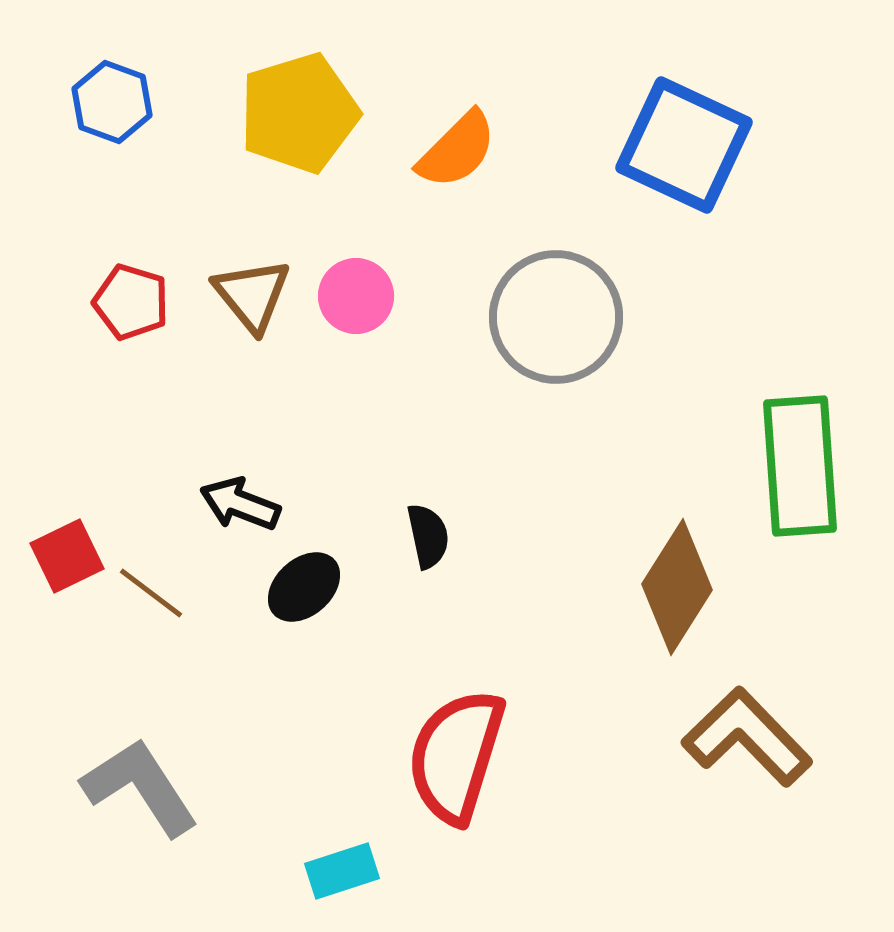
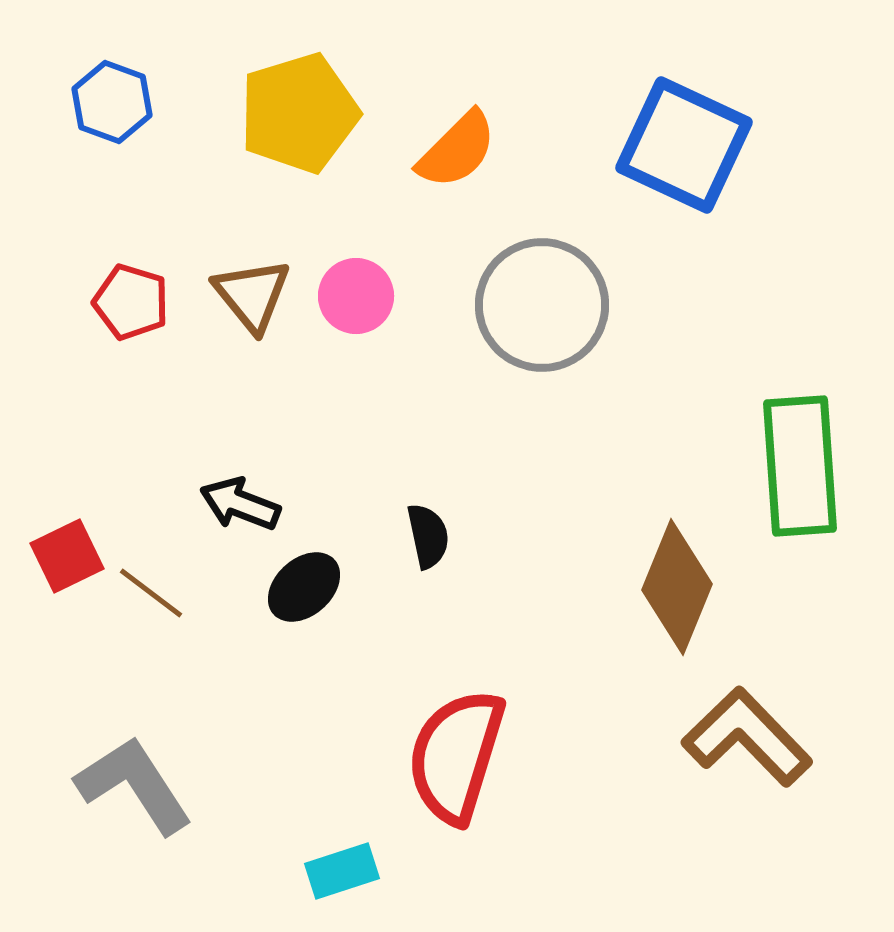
gray circle: moved 14 px left, 12 px up
brown diamond: rotated 10 degrees counterclockwise
gray L-shape: moved 6 px left, 2 px up
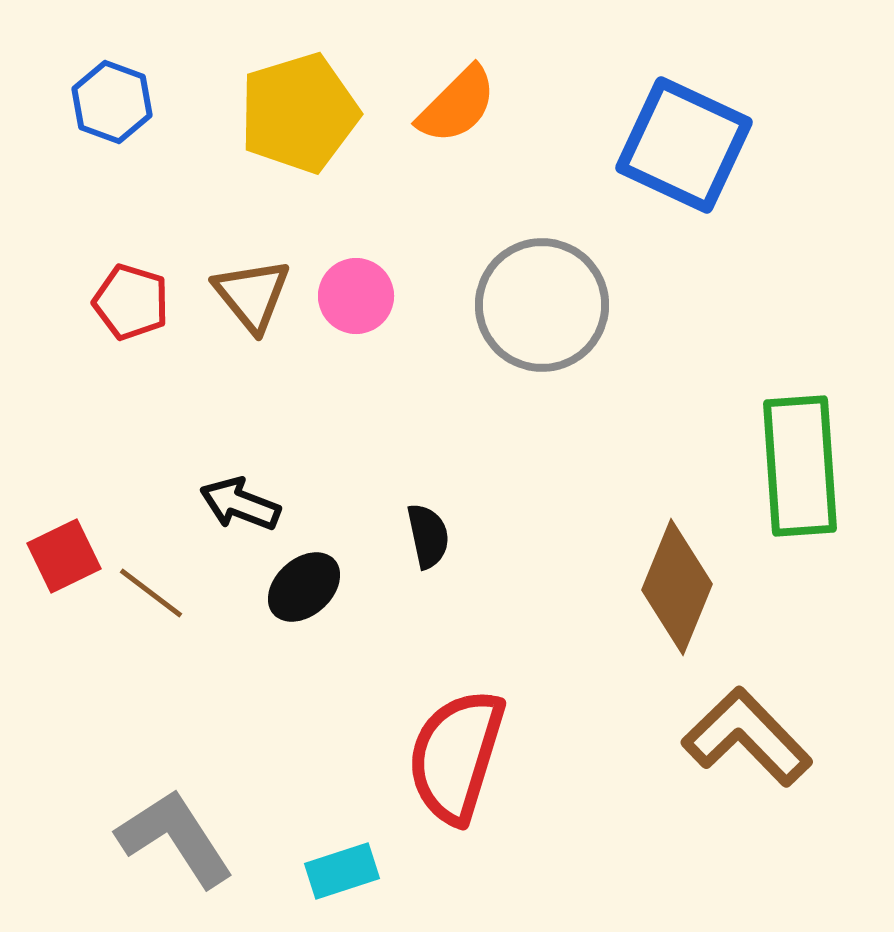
orange semicircle: moved 45 px up
red square: moved 3 px left
gray L-shape: moved 41 px right, 53 px down
